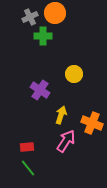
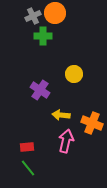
gray cross: moved 3 px right, 1 px up
yellow arrow: rotated 102 degrees counterclockwise
pink arrow: rotated 20 degrees counterclockwise
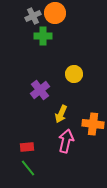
purple cross: rotated 18 degrees clockwise
yellow arrow: moved 1 px up; rotated 72 degrees counterclockwise
orange cross: moved 1 px right, 1 px down; rotated 15 degrees counterclockwise
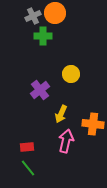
yellow circle: moved 3 px left
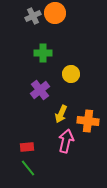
green cross: moved 17 px down
orange cross: moved 5 px left, 3 px up
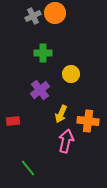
red rectangle: moved 14 px left, 26 px up
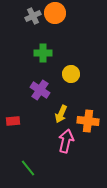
purple cross: rotated 18 degrees counterclockwise
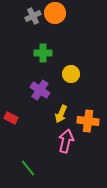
red rectangle: moved 2 px left, 3 px up; rotated 32 degrees clockwise
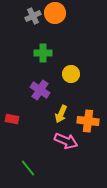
red rectangle: moved 1 px right, 1 px down; rotated 16 degrees counterclockwise
pink arrow: rotated 100 degrees clockwise
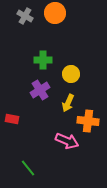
gray cross: moved 8 px left; rotated 35 degrees counterclockwise
green cross: moved 7 px down
purple cross: rotated 24 degrees clockwise
yellow arrow: moved 7 px right, 11 px up
pink arrow: moved 1 px right
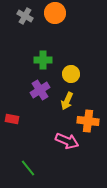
yellow arrow: moved 1 px left, 2 px up
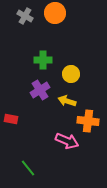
yellow arrow: rotated 84 degrees clockwise
red rectangle: moved 1 px left
